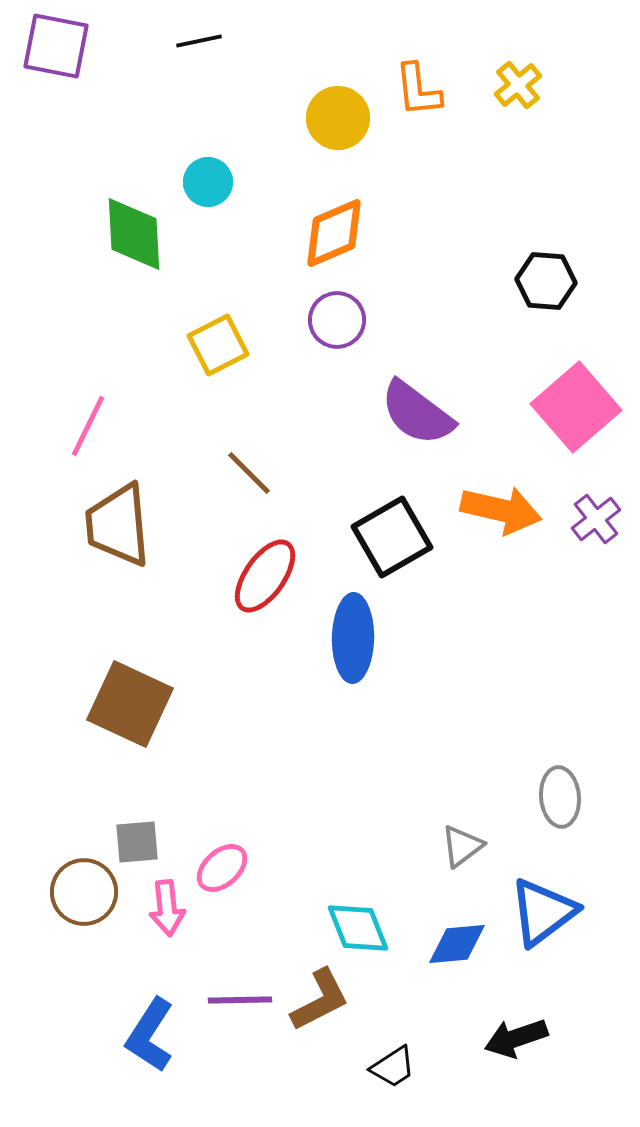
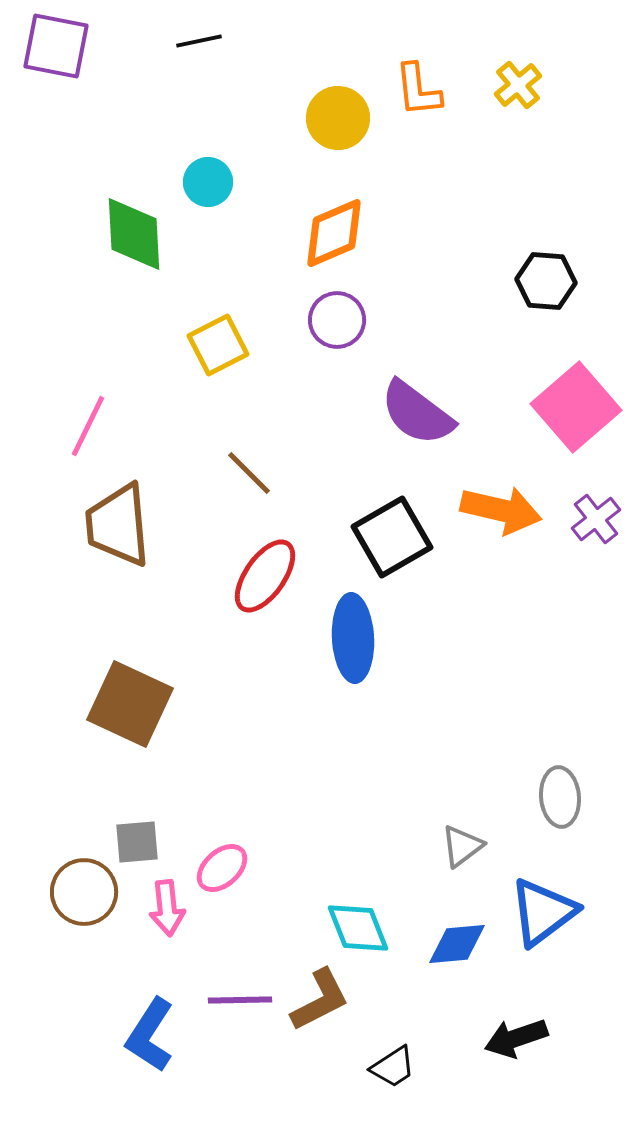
blue ellipse: rotated 4 degrees counterclockwise
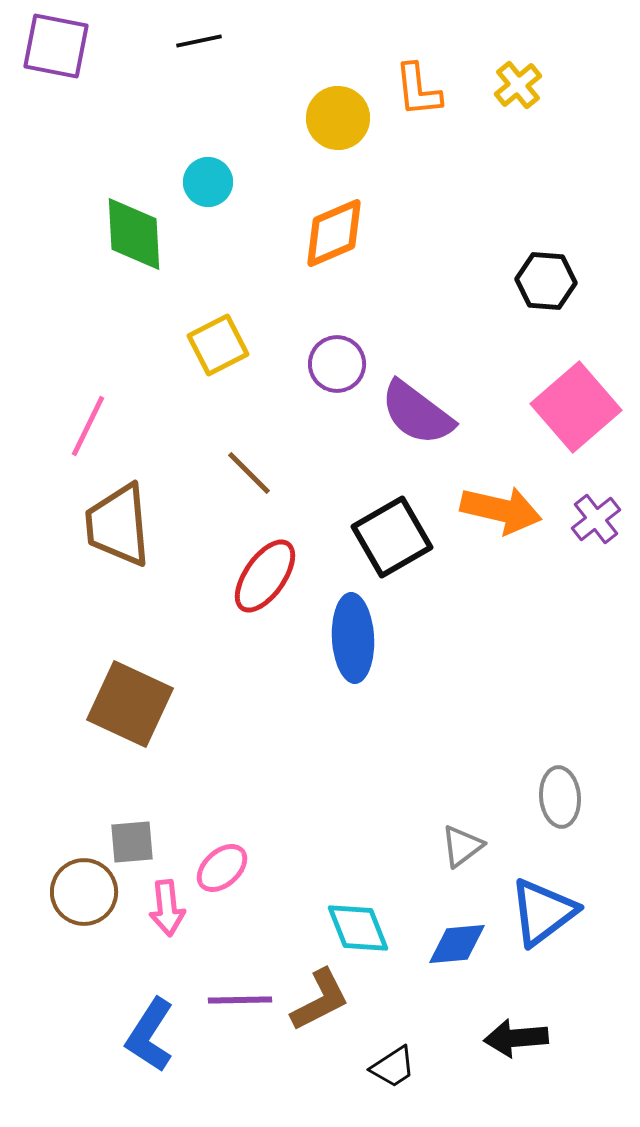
purple circle: moved 44 px down
gray square: moved 5 px left
black arrow: rotated 14 degrees clockwise
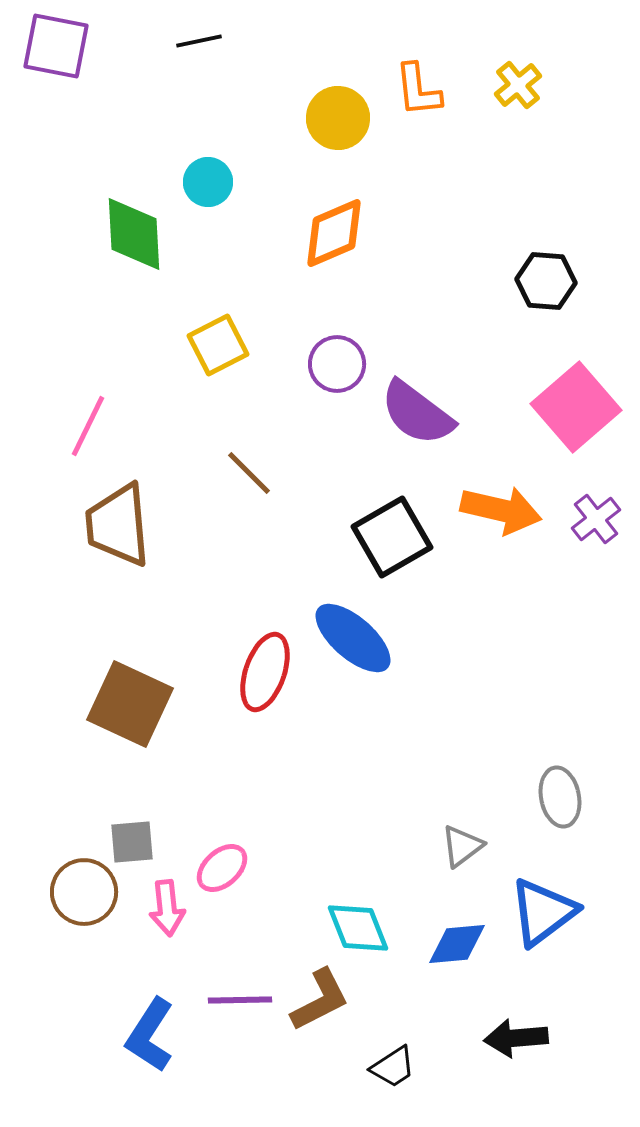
red ellipse: moved 96 px down; rotated 16 degrees counterclockwise
blue ellipse: rotated 46 degrees counterclockwise
gray ellipse: rotated 6 degrees counterclockwise
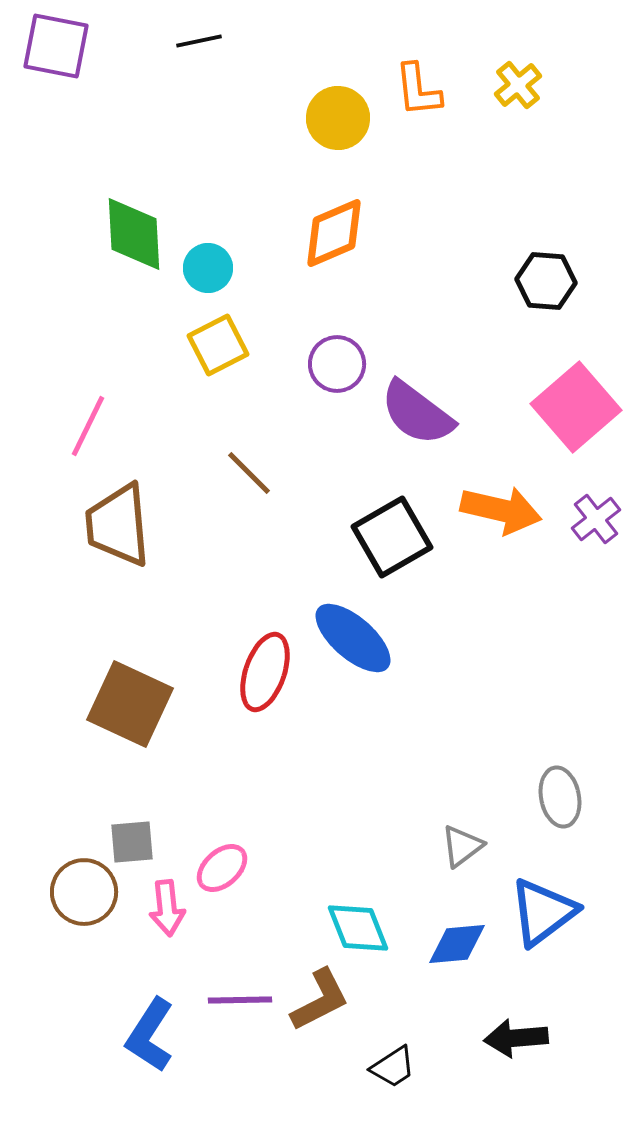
cyan circle: moved 86 px down
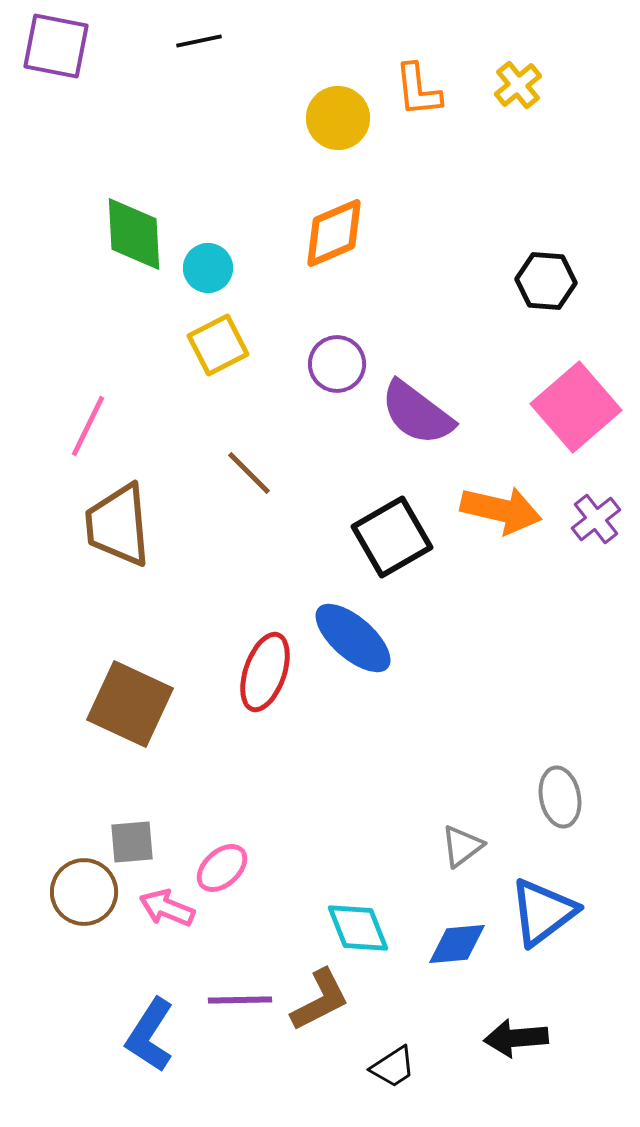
pink arrow: rotated 118 degrees clockwise
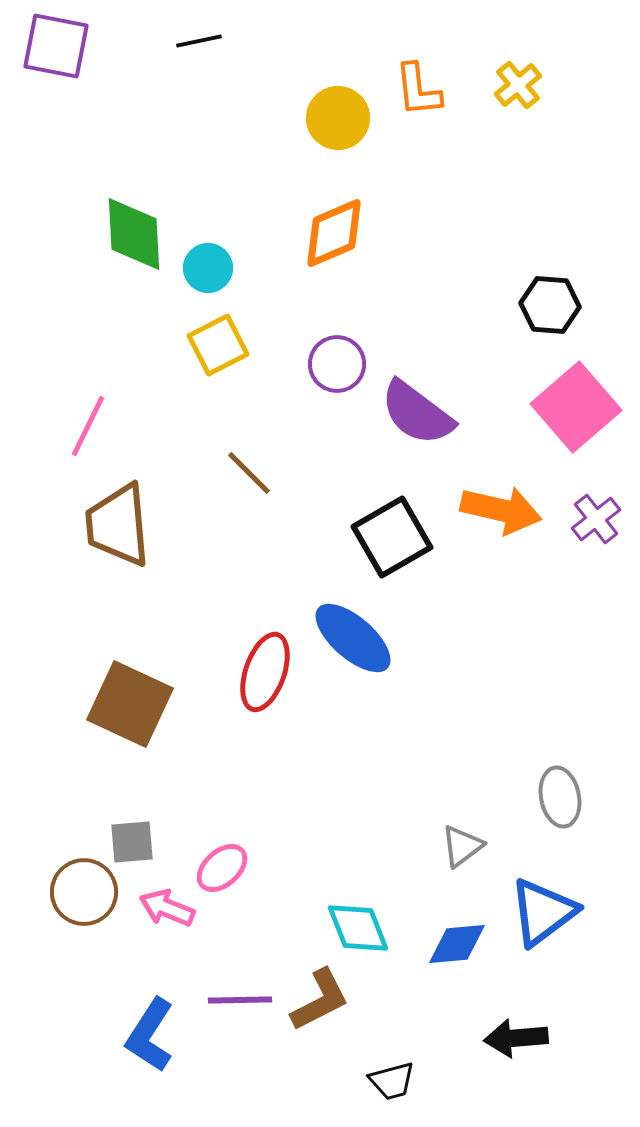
black hexagon: moved 4 px right, 24 px down
black trapezoid: moved 1 px left, 14 px down; rotated 18 degrees clockwise
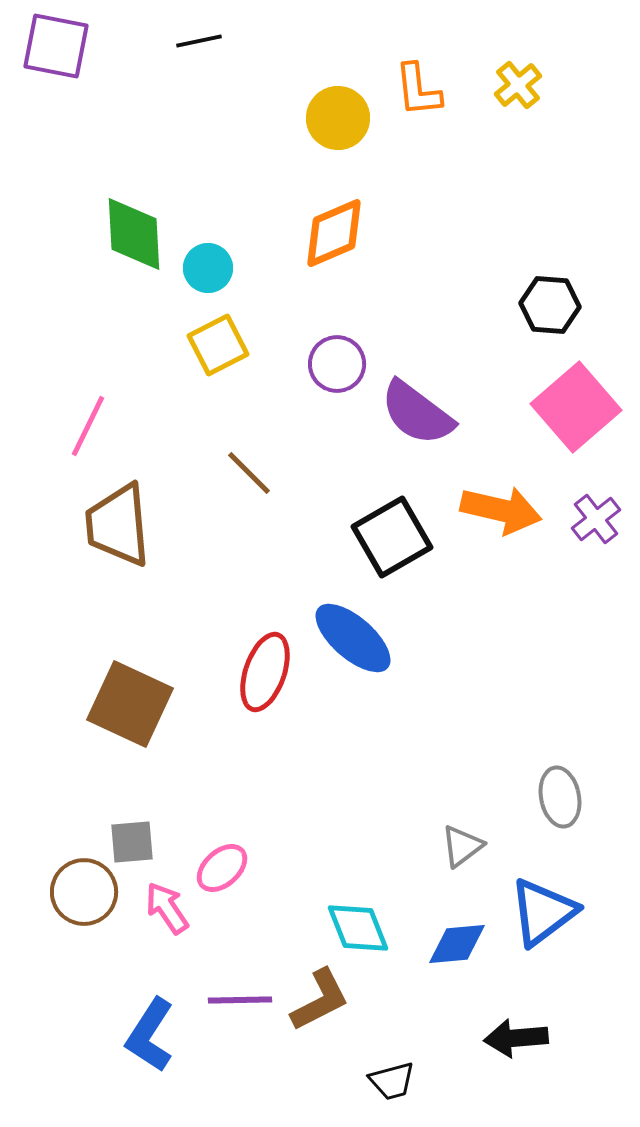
pink arrow: rotated 34 degrees clockwise
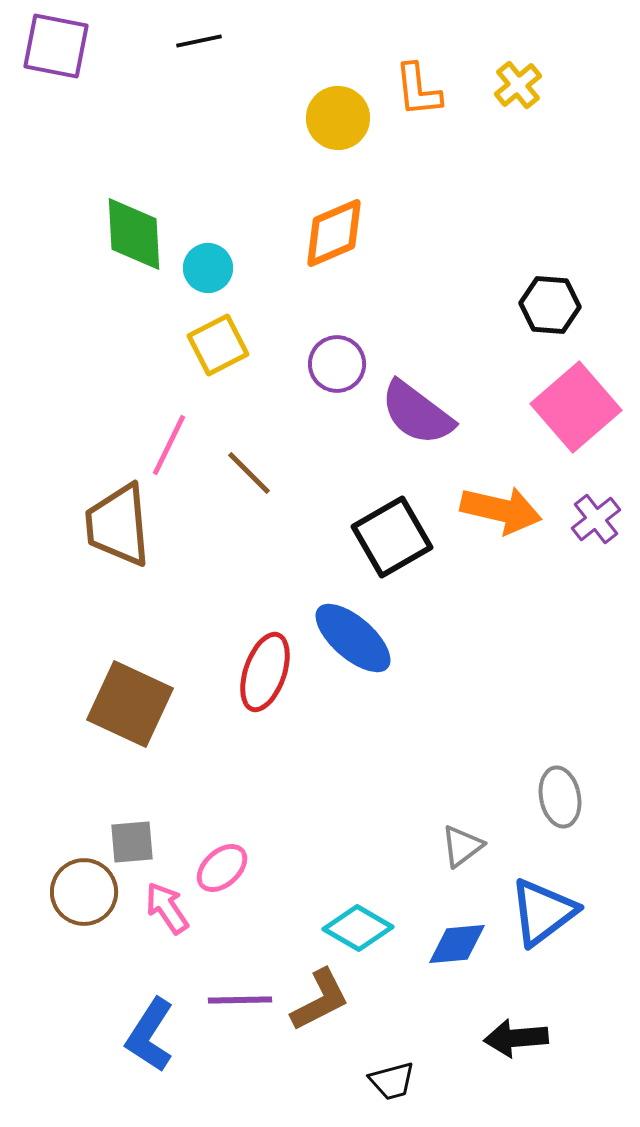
pink line: moved 81 px right, 19 px down
cyan diamond: rotated 38 degrees counterclockwise
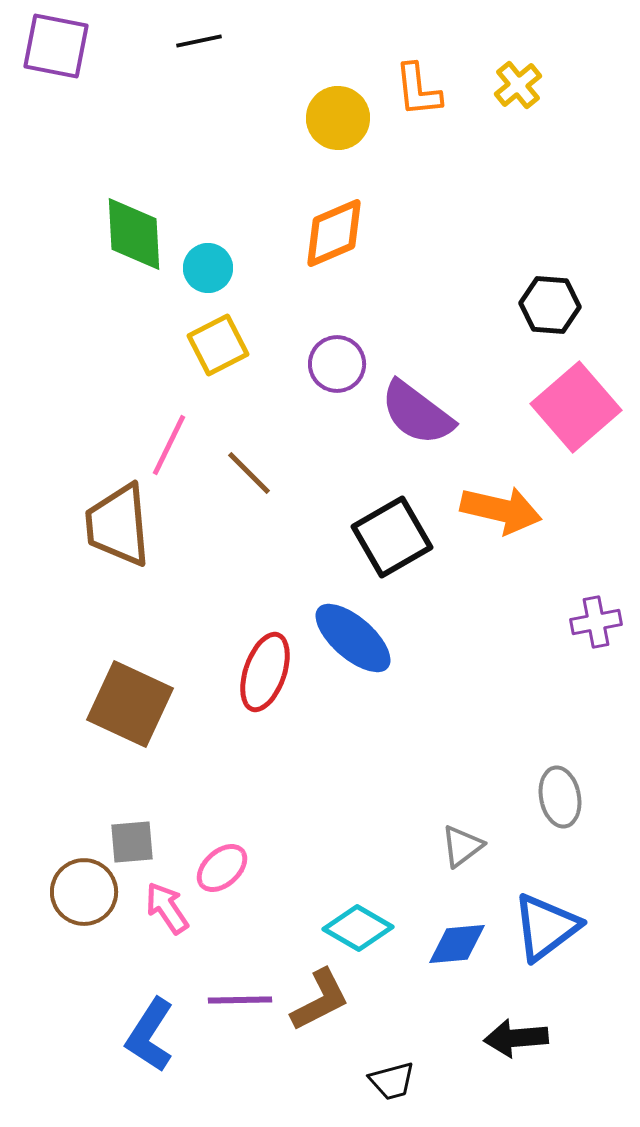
purple cross: moved 103 px down; rotated 27 degrees clockwise
blue triangle: moved 3 px right, 15 px down
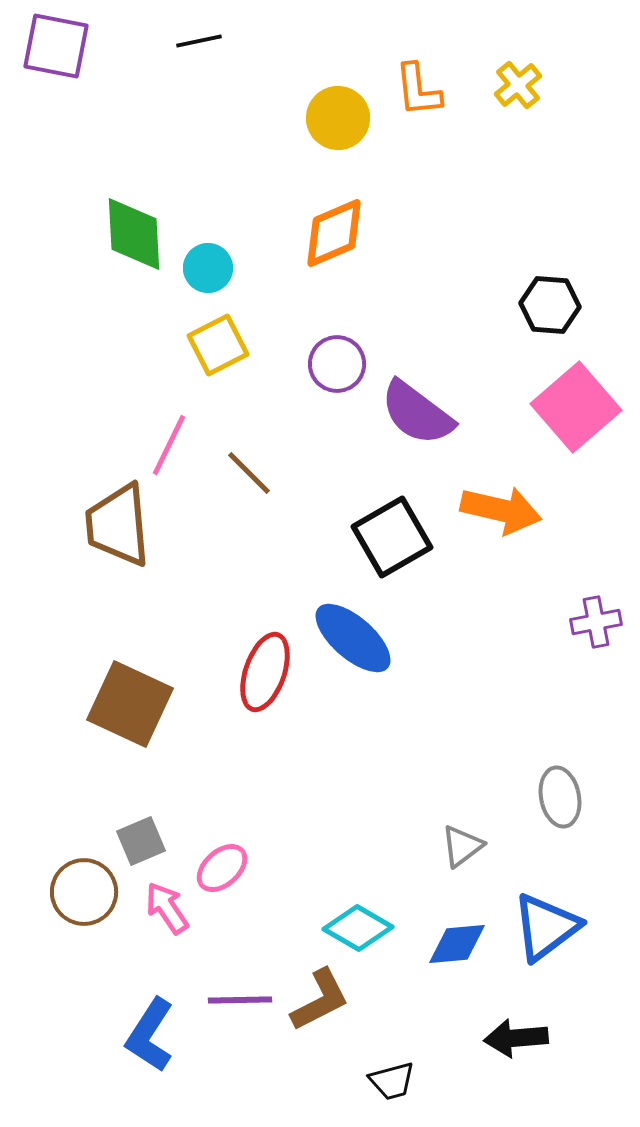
gray square: moved 9 px right, 1 px up; rotated 18 degrees counterclockwise
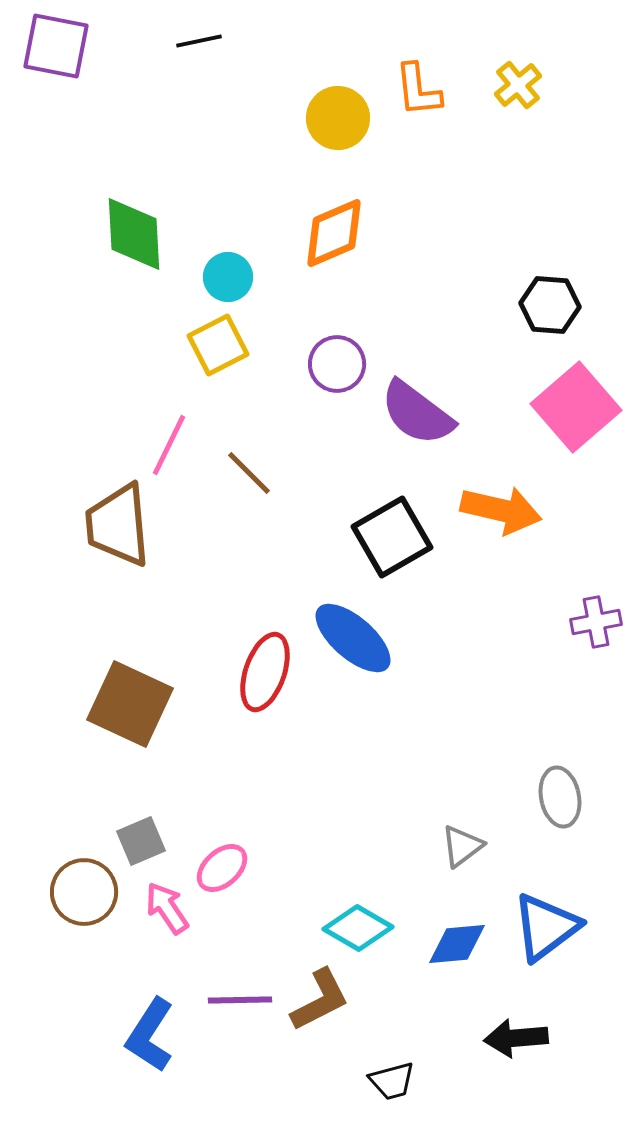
cyan circle: moved 20 px right, 9 px down
